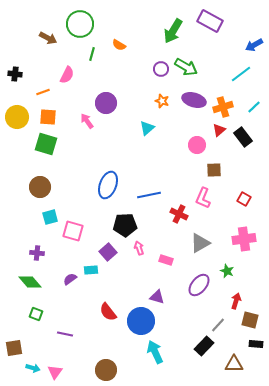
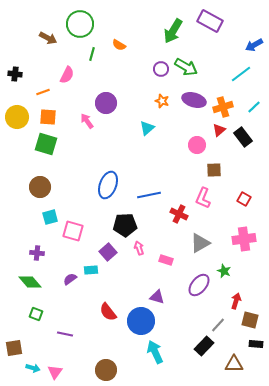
green star at (227, 271): moved 3 px left
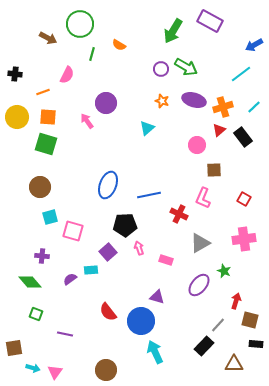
purple cross at (37, 253): moved 5 px right, 3 px down
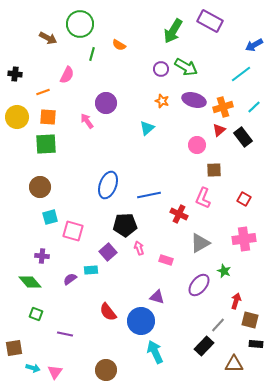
green square at (46, 144): rotated 20 degrees counterclockwise
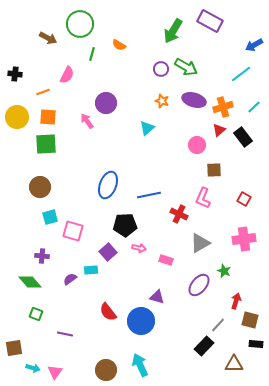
pink arrow at (139, 248): rotated 120 degrees clockwise
cyan arrow at (155, 352): moved 15 px left, 13 px down
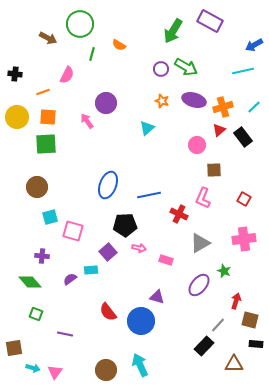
cyan line at (241, 74): moved 2 px right, 3 px up; rotated 25 degrees clockwise
brown circle at (40, 187): moved 3 px left
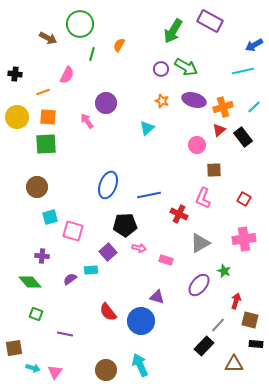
orange semicircle at (119, 45): rotated 88 degrees clockwise
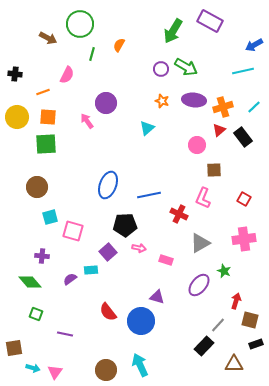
purple ellipse at (194, 100): rotated 10 degrees counterclockwise
black rectangle at (256, 344): rotated 24 degrees counterclockwise
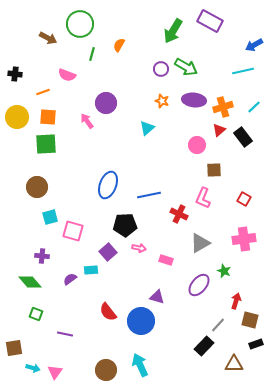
pink semicircle at (67, 75): rotated 84 degrees clockwise
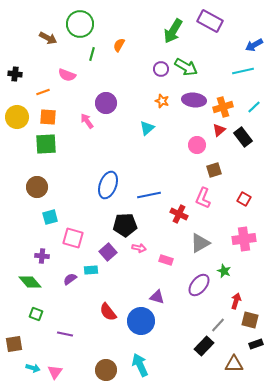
brown square at (214, 170): rotated 14 degrees counterclockwise
pink square at (73, 231): moved 7 px down
brown square at (14, 348): moved 4 px up
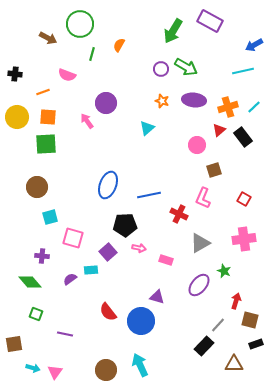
orange cross at (223, 107): moved 5 px right
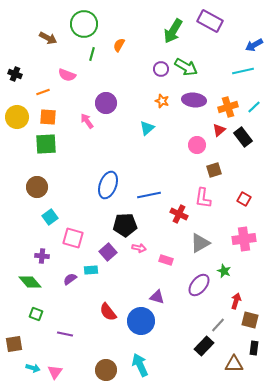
green circle at (80, 24): moved 4 px right
black cross at (15, 74): rotated 16 degrees clockwise
pink L-shape at (203, 198): rotated 15 degrees counterclockwise
cyan square at (50, 217): rotated 21 degrees counterclockwise
black rectangle at (256, 344): moved 2 px left, 4 px down; rotated 64 degrees counterclockwise
